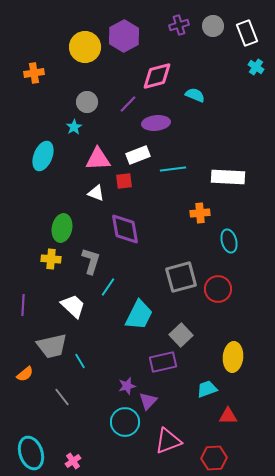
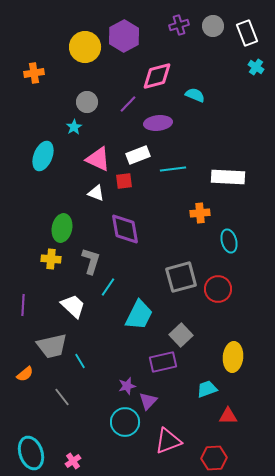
purple ellipse at (156, 123): moved 2 px right
pink triangle at (98, 159): rotated 28 degrees clockwise
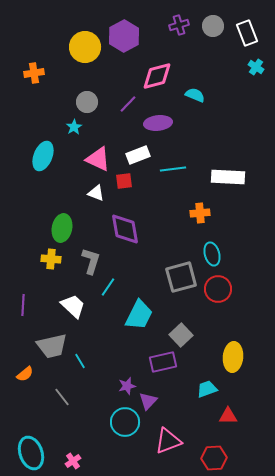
cyan ellipse at (229, 241): moved 17 px left, 13 px down
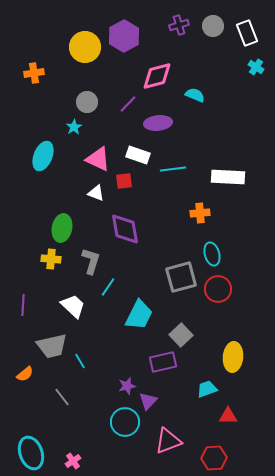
white rectangle at (138, 155): rotated 40 degrees clockwise
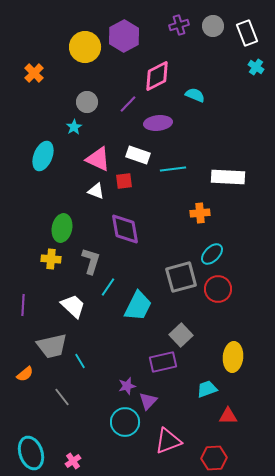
orange cross at (34, 73): rotated 36 degrees counterclockwise
pink diamond at (157, 76): rotated 12 degrees counterclockwise
white triangle at (96, 193): moved 2 px up
cyan ellipse at (212, 254): rotated 60 degrees clockwise
cyan trapezoid at (139, 315): moved 1 px left, 9 px up
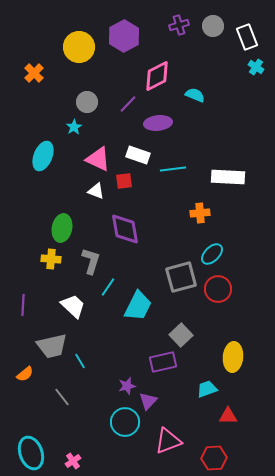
white rectangle at (247, 33): moved 4 px down
yellow circle at (85, 47): moved 6 px left
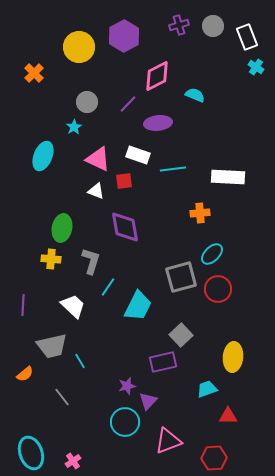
purple diamond at (125, 229): moved 2 px up
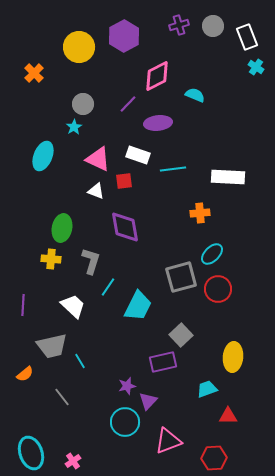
gray circle at (87, 102): moved 4 px left, 2 px down
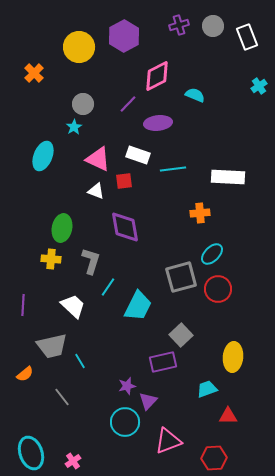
cyan cross at (256, 67): moved 3 px right, 19 px down; rotated 21 degrees clockwise
